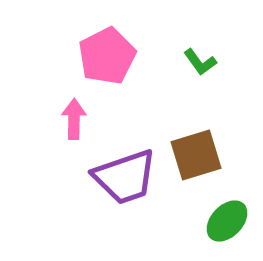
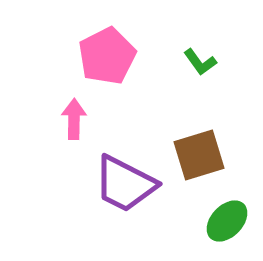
brown square: moved 3 px right
purple trapezoid: moved 7 px down; rotated 46 degrees clockwise
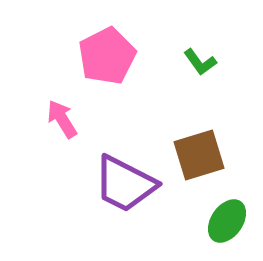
pink arrow: moved 12 px left; rotated 33 degrees counterclockwise
green ellipse: rotated 9 degrees counterclockwise
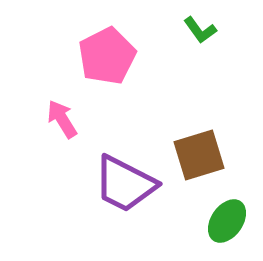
green L-shape: moved 32 px up
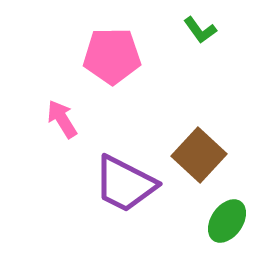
pink pentagon: moved 5 px right; rotated 26 degrees clockwise
brown square: rotated 30 degrees counterclockwise
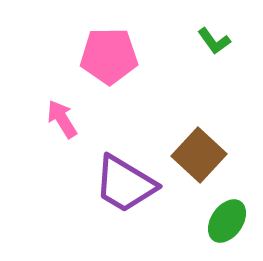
green L-shape: moved 14 px right, 11 px down
pink pentagon: moved 3 px left
purple trapezoid: rotated 4 degrees clockwise
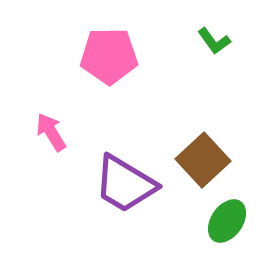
pink arrow: moved 11 px left, 13 px down
brown square: moved 4 px right, 5 px down; rotated 4 degrees clockwise
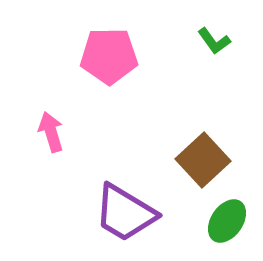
pink arrow: rotated 15 degrees clockwise
purple trapezoid: moved 29 px down
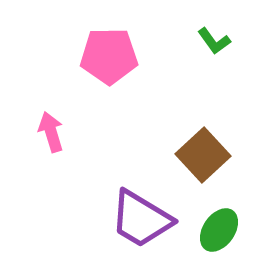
brown square: moved 5 px up
purple trapezoid: moved 16 px right, 6 px down
green ellipse: moved 8 px left, 9 px down
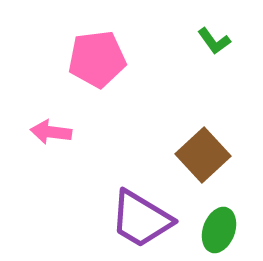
pink pentagon: moved 12 px left, 3 px down; rotated 6 degrees counterclockwise
pink arrow: rotated 66 degrees counterclockwise
green ellipse: rotated 15 degrees counterclockwise
